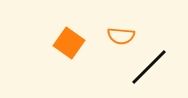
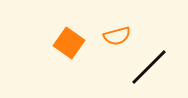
orange semicircle: moved 4 px left; rotated 20 degrees counterclockwise
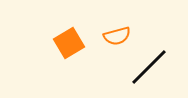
orange square: rotated 24 degrees clockwise
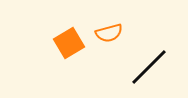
orange semicircle: moved 8 px left, 3 px up
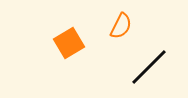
orange semicircle: moved 12 px right, 7 px up; rotated 48 degrees counterclockwise
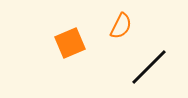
orange square: moved 1 px right; rotated 8 degrees clockwise
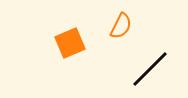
black line: moved 1 px right, 2 px down
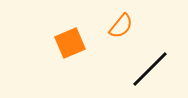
orange semicircle: rotated 12 degrees clockwise
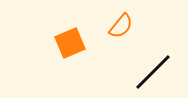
black line: moved 3 px right, 3 px down
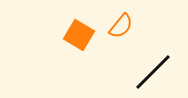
orange square: moved 9 px right, 8 px up; rotated 36 degrees counterclockwise
